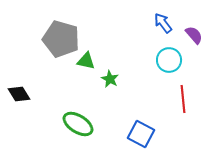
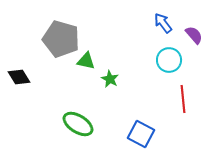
black diamond: moved 17 px up
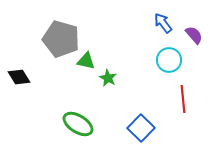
green star: moved 2 px left, 1 px up
blue square: moved 6 px up; rotated 16 degrees clockwise
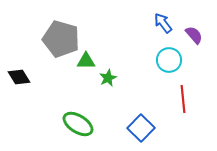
green triangle: rotated 12 degrees counterclockwise
green star: rotated 18 degrees clockwise
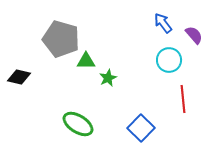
black diamond: rotated 45 degrees counterclockwise
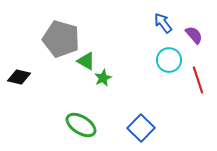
green triangle: rotated 30 degrees clockwise
green star: moved 5 px left
red line: moved 15 px right, 19 px up; rotated 12 degrees counterclockwise
green ellipse: moved 3 px right, 1 px down
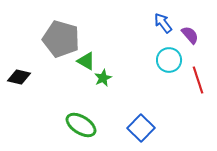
purple semicircle: moved 4 px left
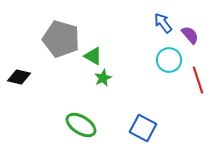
green triangle: moved 7 px right, 5 px up
blue square: moved 2 px right; rotated 16 degrees counterclockwise
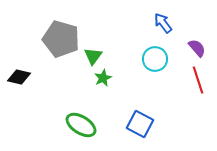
purple semicircle: moved 7 px right, 13 px down
green triangle: rotated 36 degrees clockwise
cyan circle: moved 14 px left, 1 px up
blue square: moved 3 px left, 4 px up
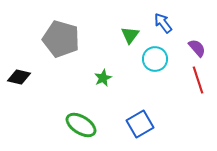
green triangle: moved 37 px right, 21 px up
blue square: rotated 32 degrees clockwise
